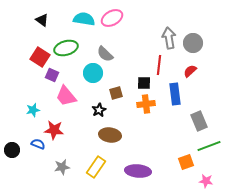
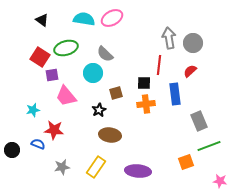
purple square: rotated 32 degrees counterclockwise
pink star: moved 14 px right
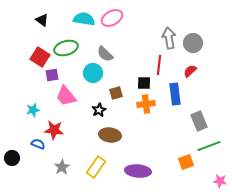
black circle: moved 8 px down
gray star: rotated 21 degrees counterclockwise
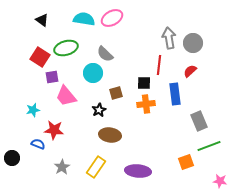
purple square: moved 2 px down
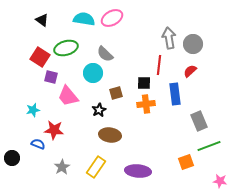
gray circle: moved 1 px down
purple square: moved 1 px left; rotated 24 degrees clockwise
pink trapezoid: moved 2 px right
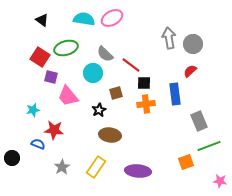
red line: moved 28 px left; rotated 60 degrees counterclockwise
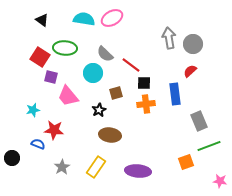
green ellipse: moved 1 px left; rotated 20 degrees clockwise
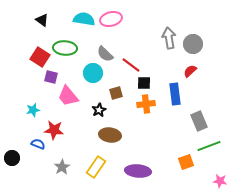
pink ellipse: moved 1 px left, 1 px down; rotated 15 degrees clockwise
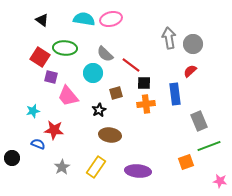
cyan star: moved 1 px down
